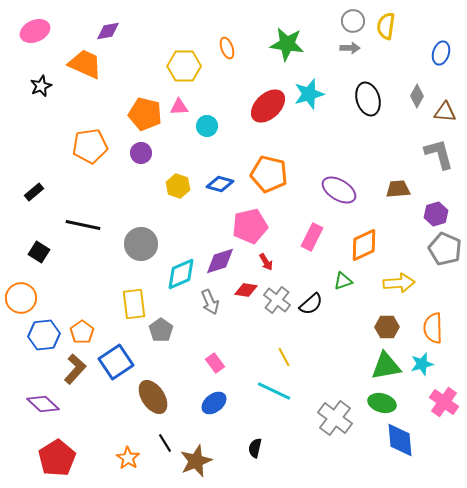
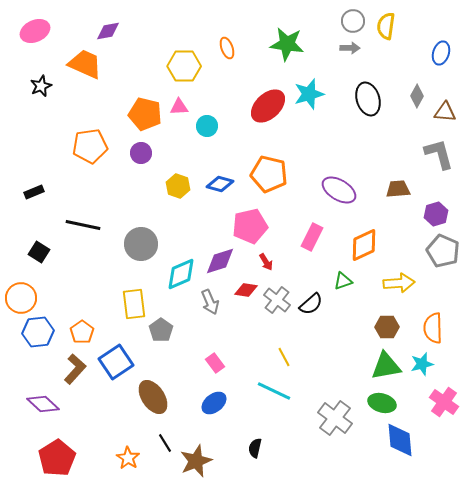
black rectangle at (34, 192): rotated 18 degrees clockwise
gray pentagon at (445, 249): moved 2 px left, 2 px down
blue hexagon at (44, 335): moved 6 px left, 3 px up
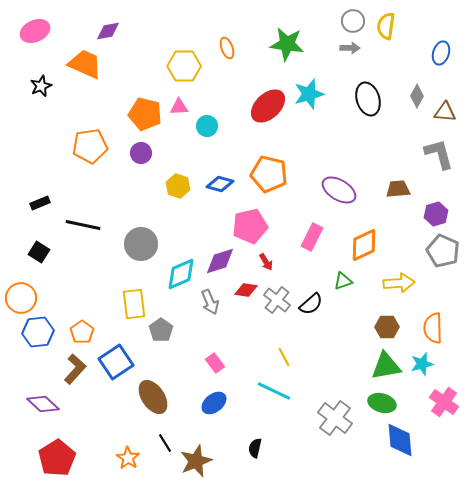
black rectangle at (34, 192): moved 6 px right, 11 px down
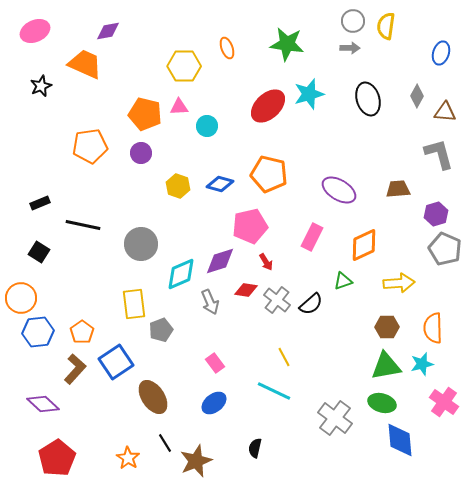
gray pentagon at (443, 251): moved 2 px right, 2 px up
gray pentagon at (161, 330): rotated 15 degrees clockwise
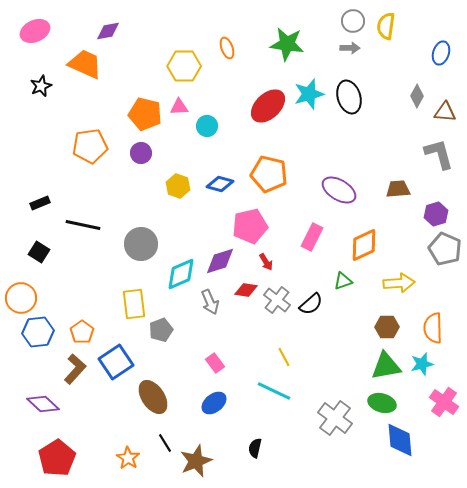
black ellipse at (368, 99): moved 19 px left, 2 px up
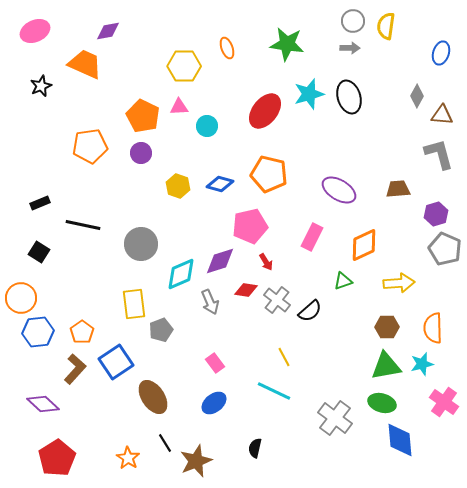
red ellipse at (268, 106): moved 3 px left, 5 px down; rotated 9 degrees counterclockwise
brown triangle at (445, 112): moved 3 px left, 3 px down
orange pentagon at (145, 114): moved 2 px left, 2 px down; rotated 12 degrees clockwise
black semicircle at (311, 304): moved 1 px left, 7 px down
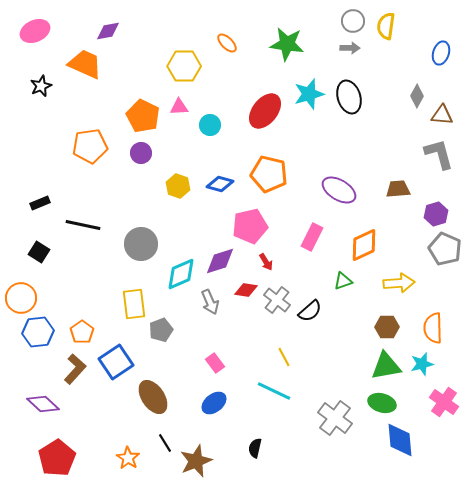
orange ellipse at (227, 48): moved 5 px up; rotated 25 degrees counterclockwise
cyan circle at (207, 126): moved 3 px right, 1 px up
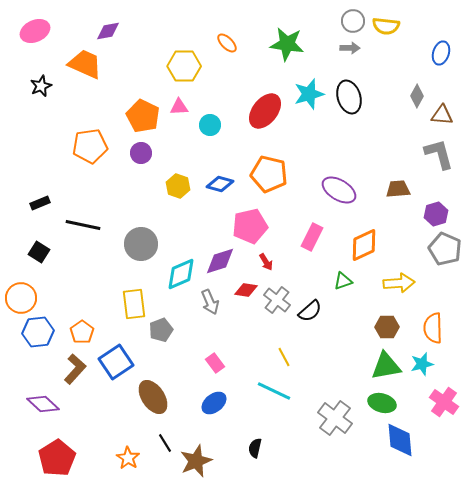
yellow semicircle at (386, 26): rotated 92 degrees counterclockwise
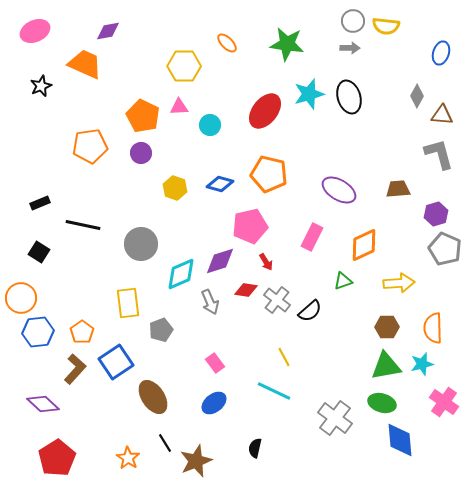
yellow hexagon at (178, 186): moved 3 px left, 2 px down
yellow rectangle at (134, 304): moved 6 px left, 1 px up
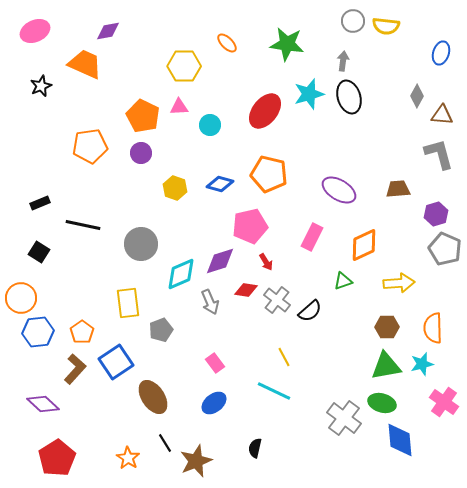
gray arrow at (350, 48): moved 7 px left, 13 px down; rotated 84 degrees counterclockwise
gray cross at (335, 418): moved 9 px right
